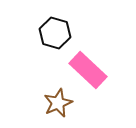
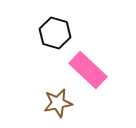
brown star: rotated 12 degrees clockwise
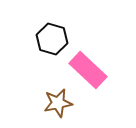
black hexagon: moved 3 px left, 6 px down
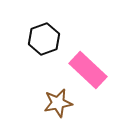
black hexagon: moved 8 px left; rotated 24 degrees clockwise
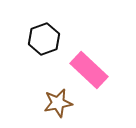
pink rectangle: moved 1 px right
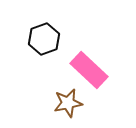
brown star: moved 10 px right
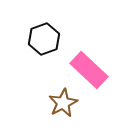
brown star: moved 5 px left; rotated 16 degrees counterclockwise
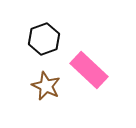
brown star: moved 17 px left, 17 px up; rotated 20 degrees counterclockwise
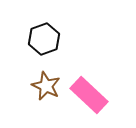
pink rectangle: moved 25 px down
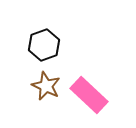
black hexagon: moved 6 px down
